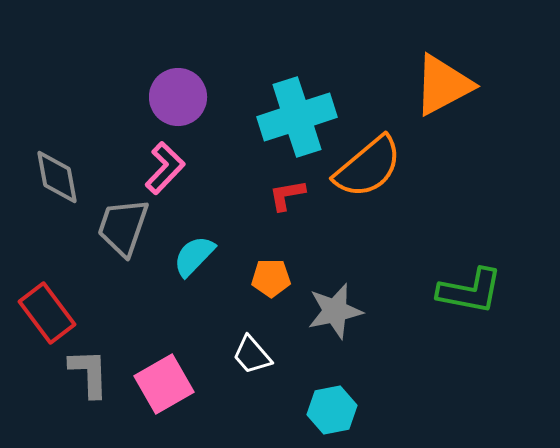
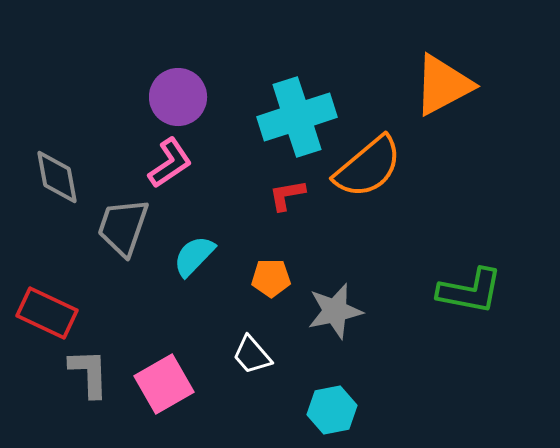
pink L-shape: moved 5 px right, 5 px up; rotated 12 degrees clockwise
red rectangle: rotated 28 degrees counterclockwise
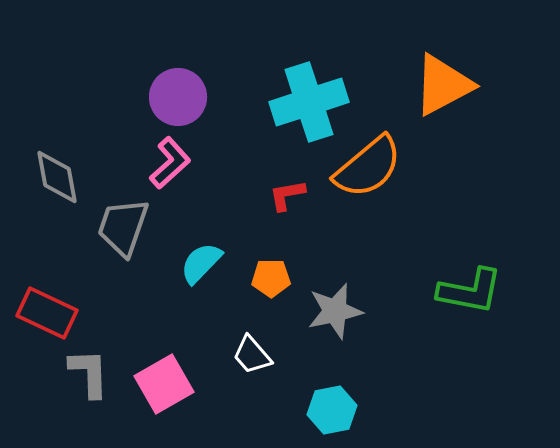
cyan cross: moved 12 px right, 15 px up
pink L-shape: rotated 8 degrees counterclockwise
cyan semicircle: moved 7 px right, 7 px down
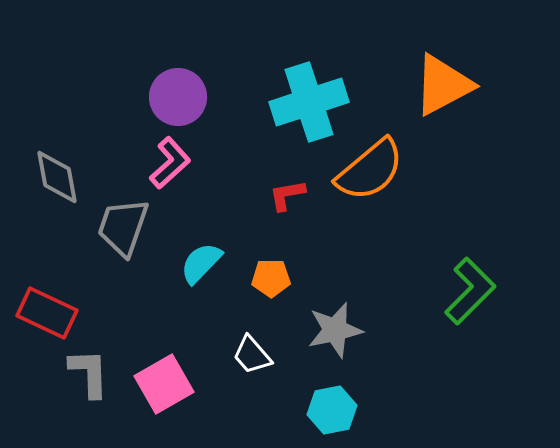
orange semicircle: moved 2 px right, 3 px down
green L-shape: rotated 56 degrees counterclockwise
gray star: moved 19 px down
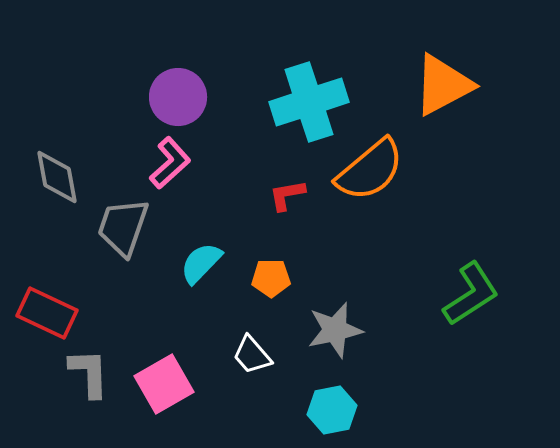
green L-shape: moved 1 px right, 3 px down; rotated 12 degrees clockwise
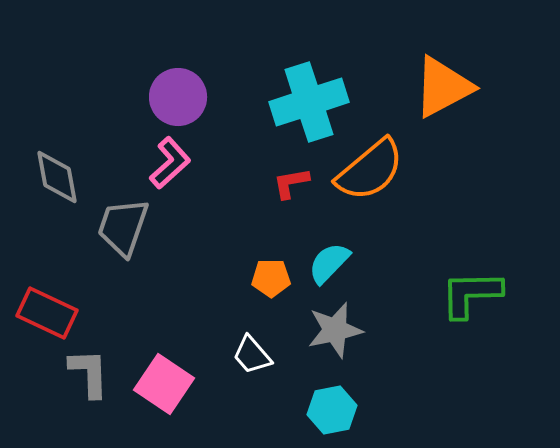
orange triangle: moved 2 px down
red L-shape: moved 4 px right, 12 px up
cyan semicircle: moved 128 px right
green L-shape: rotated 148 degrees counterclockwise
pink square: rotated 26 degrees counterclockwise
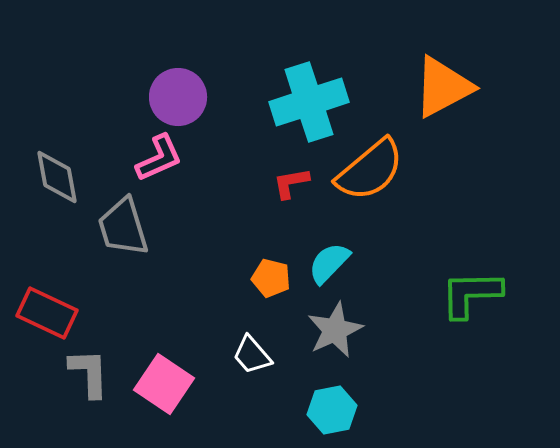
pink L-shape: moved 11 px left, 5 px up; rotated 18 degrees clockwise
gray trapezoid: rotated 36 degrees counterclockwise
orange pentagon: rotated 15 degrees clockwise
gray star: rotated 12 degrees counterclockwise
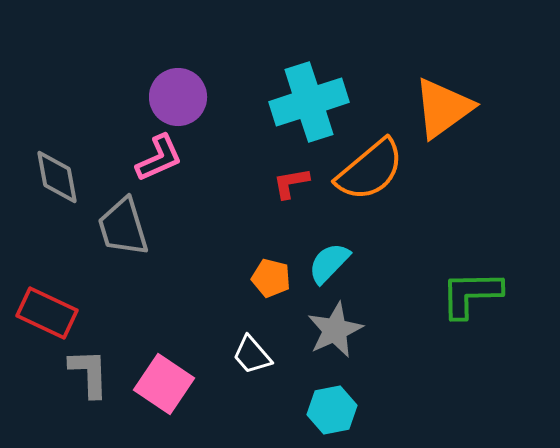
orange triangle: moved 21 px down; rotated 8 degrees counterclockwise
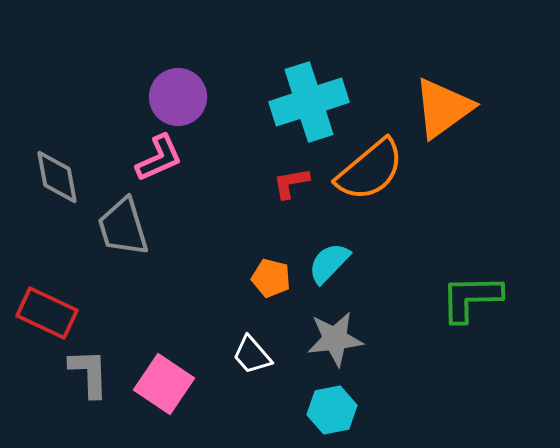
green L-shape: moved 4 px down
gray star: moved 9 px down; rotated 18 degrees clockwise
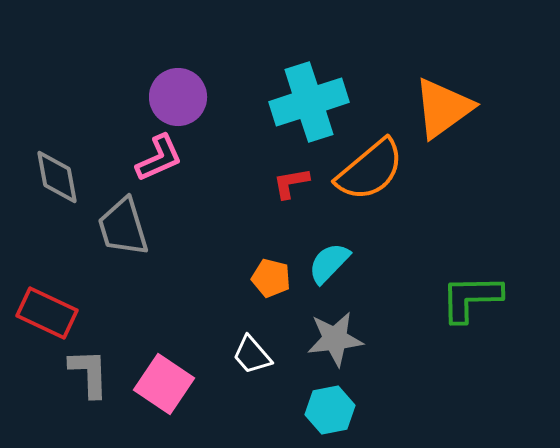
cyan hexagon: moved 2 px left
